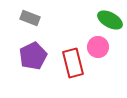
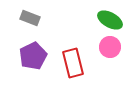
pink circle: moved 12 px right
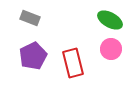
pink circle: moved 1 px right, 2 px down
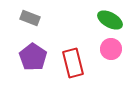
purple pentagon: moved 1 px down; rotated 12 degrees counterclockwise
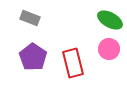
pink circle: moved 2 px left
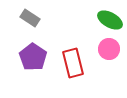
gray rectangle: rotated 12 degrees clockwise
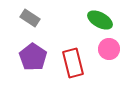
green ellipse: moved 10 px left
